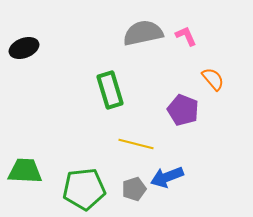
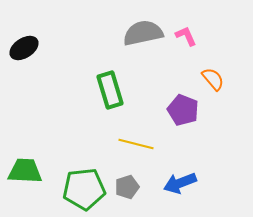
black ellipse: rotated 12 degrees counterclockwise
blue arrow: moved 13 px right, 6 px down
gray pentagon: moved 7 px left, 2 px up
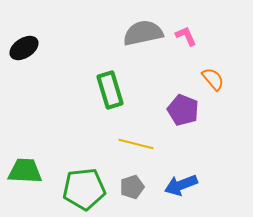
blue arrow: moved 1 px right, 2 px down
gray pentagon: moved 5 px right
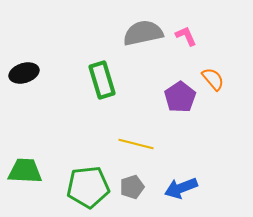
black ellipse: moved 25 px down; rotated 16 degrees clockwise
green rectangle: moved 8 px left, 10 px up
purple pentagon: moved 3 px left, 13 px up; rotated 16 degrees clockwise
blue arrow: moved 3 px down
green pentagon: moved 4 px right, 2 px up
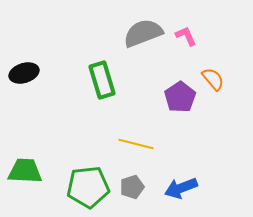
gray semicircle: rotated 9 degrees counterclockwise
